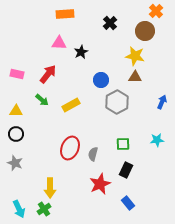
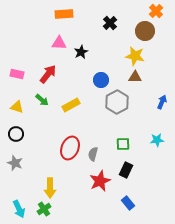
orange rectangle: moved 1 px left
yellow triangle: moved 1 px right, 4 px up; rotated 16 degrees clockwise
red star: moved 3 px up
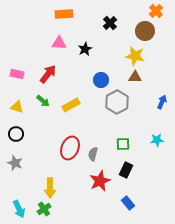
black star: moved 4 px right, 3 px up
green arrow: moved 1 px right, 1 px down
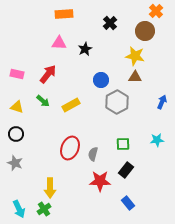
black rectangle: rotated 14 degrees clockwise
red star: rotated 25 degrees clockwise
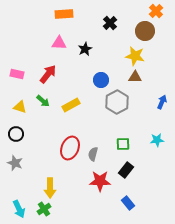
yellow triangle: moved 3 px right
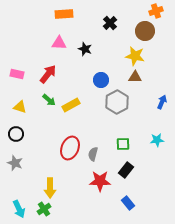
orange cross: rotated 24 degrees clockwise
black star: rotated 24 degrees counterclockwise
green arrow: moved 6 px right, 1 px up
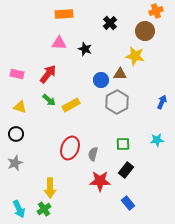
brown triangle: moved 15 px left, 3 px up
gray star: rotated 28 degrees clockwise
